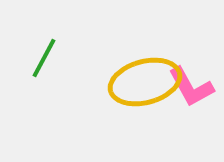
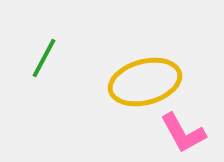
pink L-shape: moved 8 px left, 46 px down
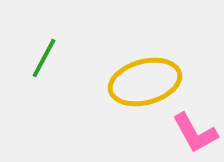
pink L-shape: moved 12 px right
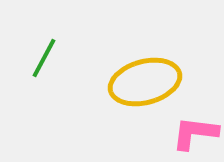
pink L-shape: rotated 126 degrees clockwise
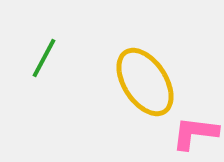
yellow ellipse: rotated 72 degrees clockwise
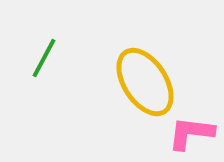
pink L-shape: moved 4 px left
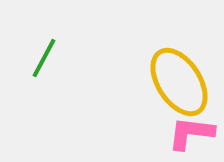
yellow ellipse: moved 34 px right
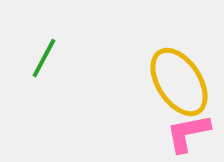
pink L-shape: moved 3 px left; rotated 18 degrees counterclockwise
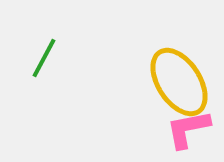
pink L-shape: moved 4 px up
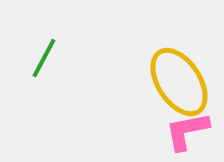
pink L-shape: moved 1 px left, 2 px down
